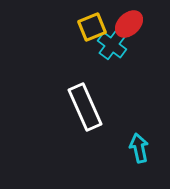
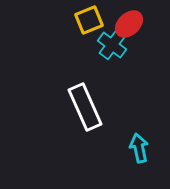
yellow square: moved 3 px left, 7 px up
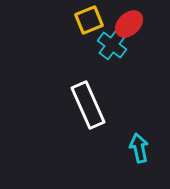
white rectangle: moved 3 px right, 2 px up
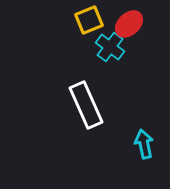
cyan cross: moved 2 px left, 2 px down
white rectangle: moved 2 px left
cyan arrow: moved 5 px right, 4 px up
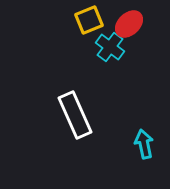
white rectangle: moved 11 px left, 10 px down
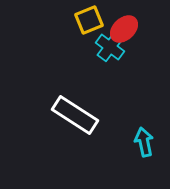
red ellipse: moved 5 px left, 5 px down
white rectangle: rotated 33 degrees counterclockwise
cyan arrow: moved 2 px up
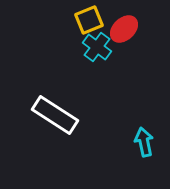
cyan cross: moved 13 px left
white rectangle: moved 20 px left
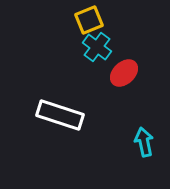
red ellipse: moved 44 px down
white rectangle: moved 5 px right; rotated 15 degrees counterclockwise
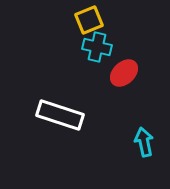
cyan cross: rotated 24 degrees counterclockwise
